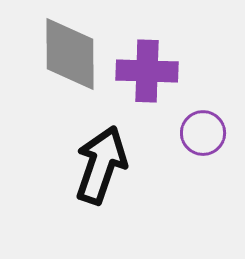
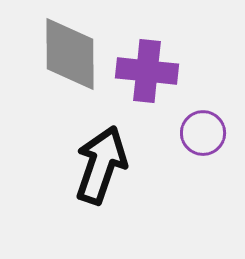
purple cross: rotated 4 degrees clockwise
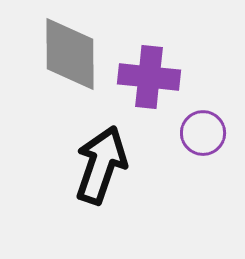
purple cross: moved 2 px right, 6 px down
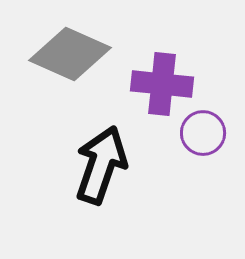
gray diamond: rotated 66 degrees counterclockwise
purple cross: moved 13 px right, 7 px down
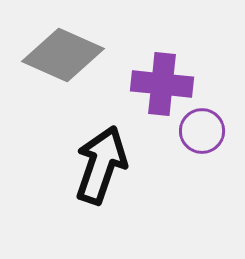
gray diamond: moved 7 px left, 1 px down
purple circle: moved 1 px left, 2 px up
